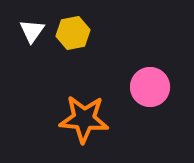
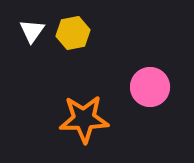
orange star: rotated 6 degrees counterclockwise
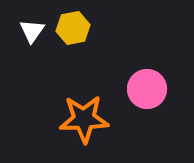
yellow hexagon: moved 5 px up
pink circle: moved 3 px left, 2 px down
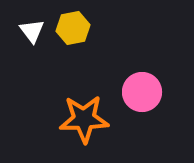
white triangle: rotated 12 degrees counterclockwise
pink circle: moved 5 px left, 3 px down
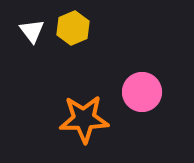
yellow hexagon: rotated 12 degrees counterclockwise
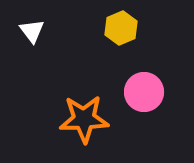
yellow hexagon: moved 48 px right
pink circle: moved 2 px right
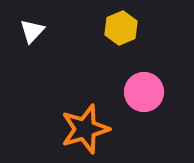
white triangle: rotated 20 degrees clockwise
orange star: moved 1 px right, 10 px down; rotated 15 degrees counterclockwise
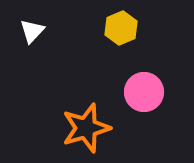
orange star: moved 1 px right, 1 px up
